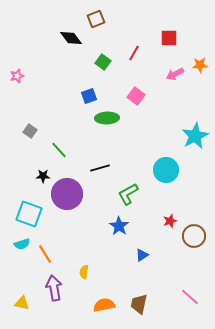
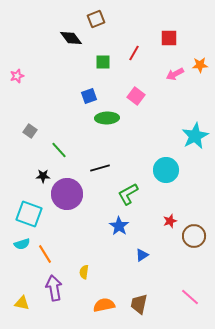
green square: rotated 35 degrees counterclockwise
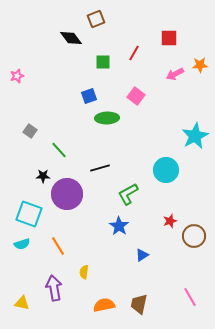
orange line: moved 13 px right, 8 px up
pink line: rotated 18 degrees clockwise
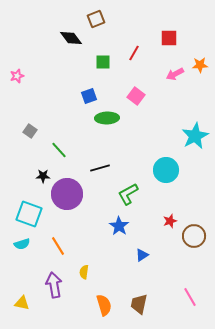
purple arrow: moved 3 px up
orange semicircle: rotated 85 degrees clockwise
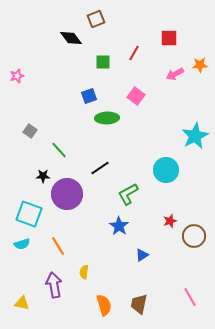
black line: rotated 18 degrees counterclockwise
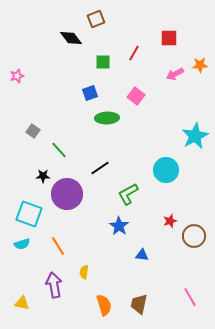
blue square: moved 1 px right, 3 px up
gray square: moved 3 px right
blue triangle: rotated 40 degrees clockwise
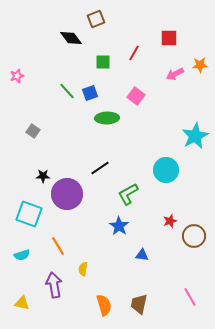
green line: moved 8 px right, 59 px up
cyan semicircle: moved 11 px down
yellow semicircle: moved 1 px left, 3 px up
